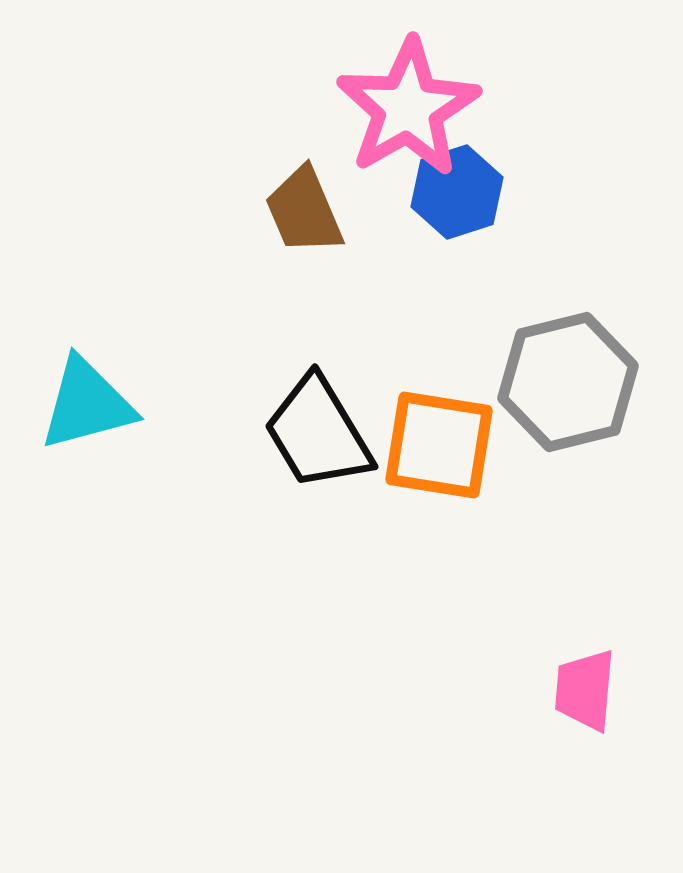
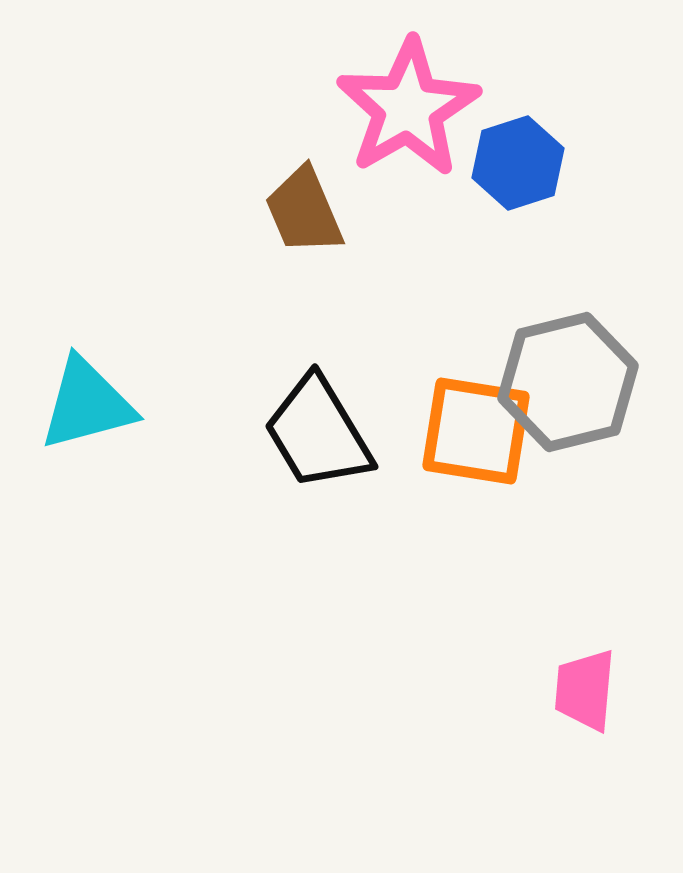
blue hexagon: moved 61 px right, 29 px up
orange square: moved 37 px right, 14 px up
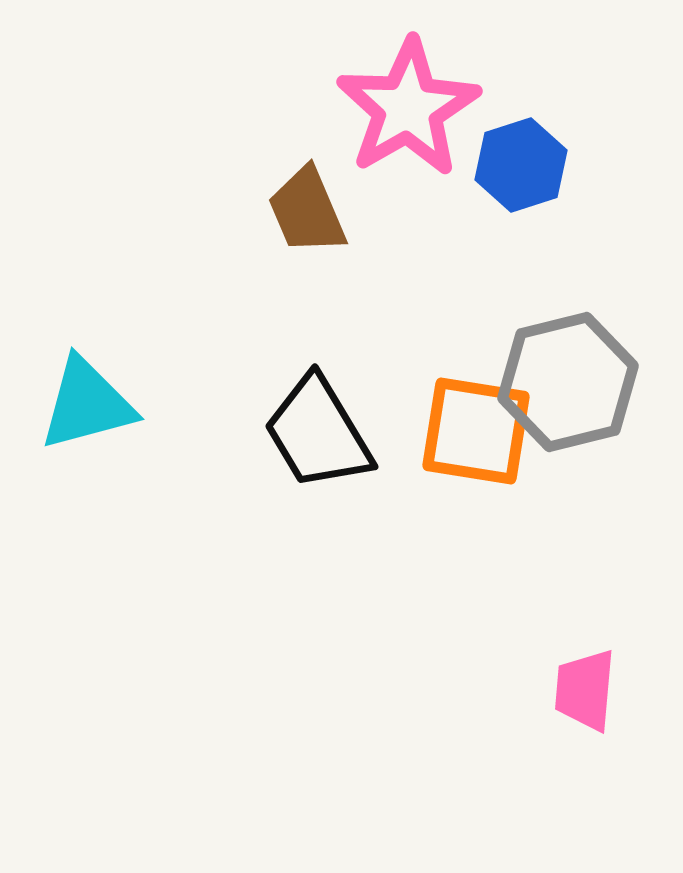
blue hexagon: moved 3 px right, 2 px down
brown trapezoid: moved 3 px right
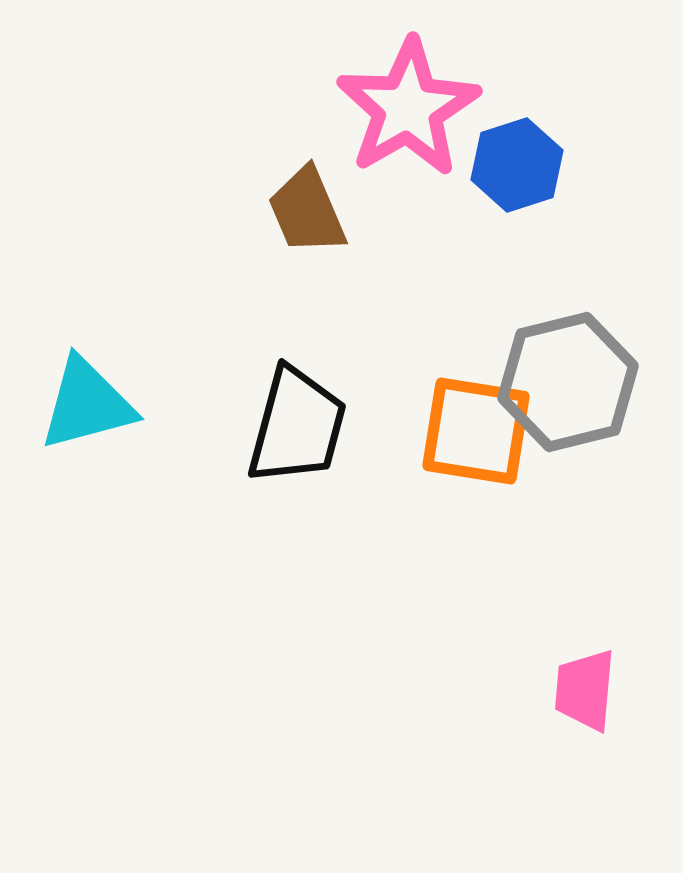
blue hexagon: moved 4 px left
black trapezoid: moved 21 px left, 7 px up; rotated 134 degrees counterclockwise
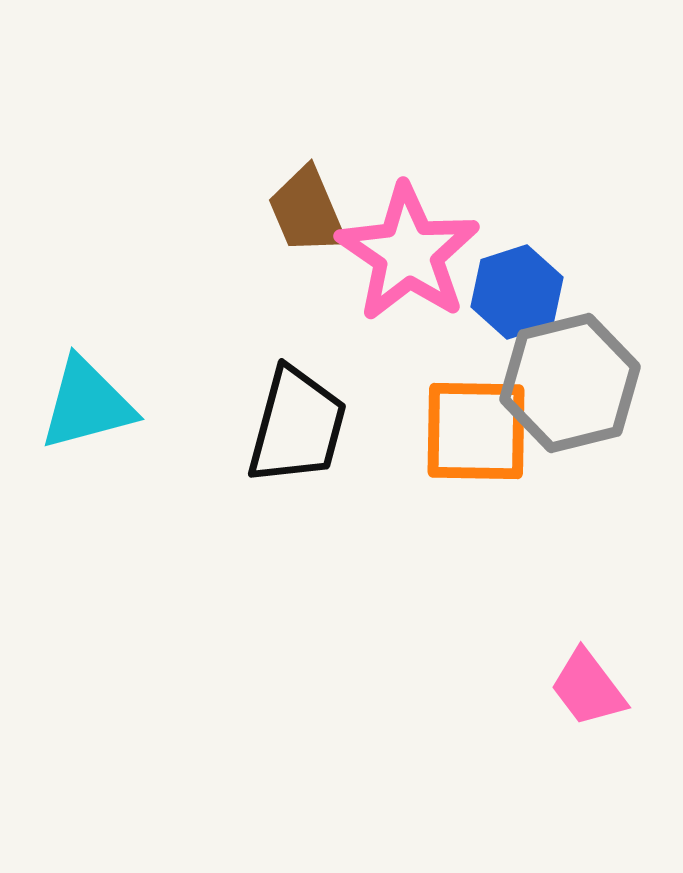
pink star: moved 145 px down; rotated 8 degrees counterclockwise
blue hexagon: moved 127 px down
gray hexagon: moved 2 px right, 1 px down
orange square: rotated 8 degrees counterclockwise
pink trapezoid: moved 3 px right, 2 px up; rotated 42 degrees counterclockwise
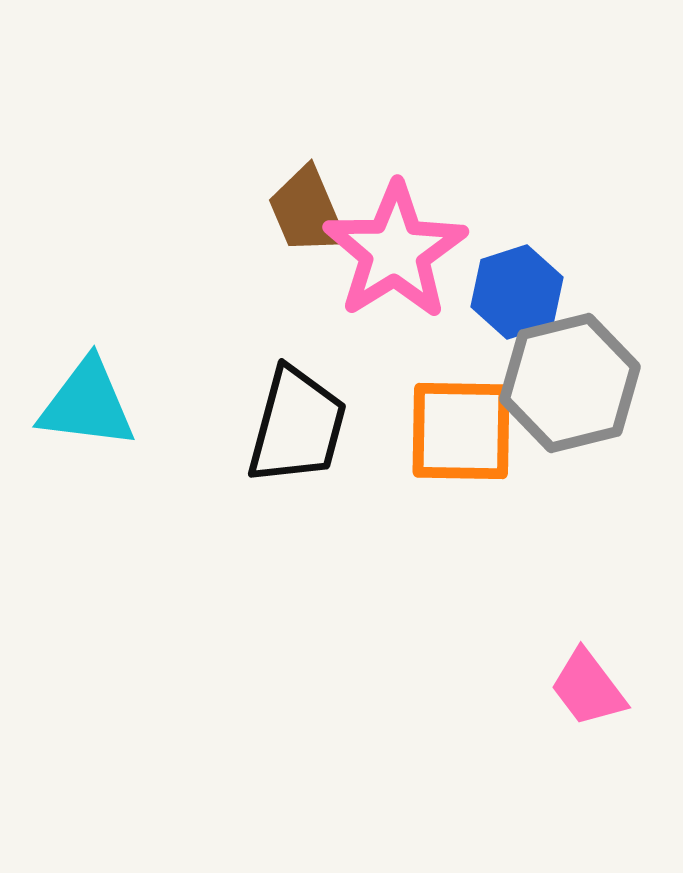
pink star: moved 13 px left, 2 px up; rotated 6 degrees clockwise
cyan triangle: rotated 22 degrees clockwise
orange square: moved 15 px left
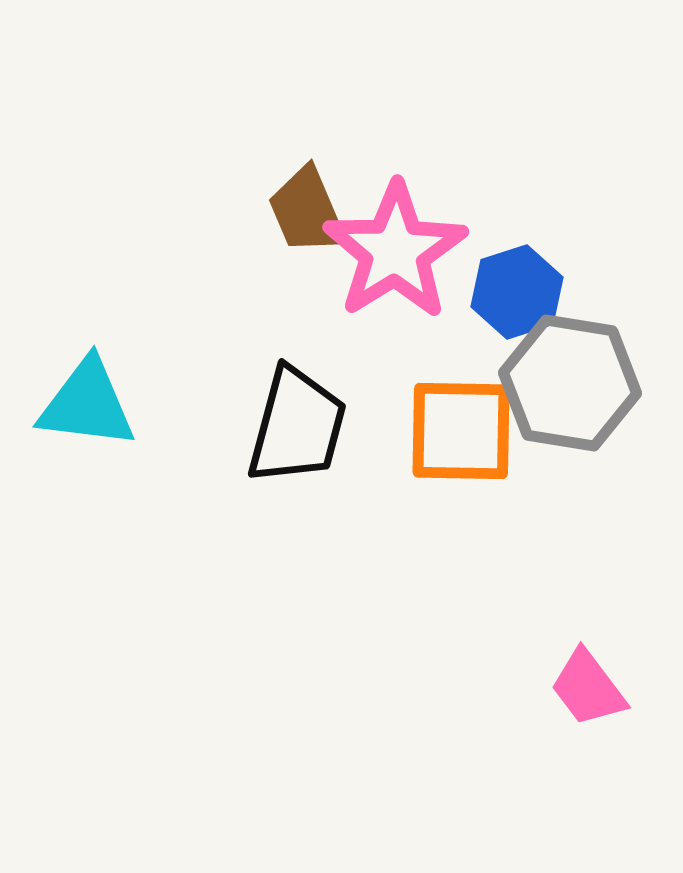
gray hexagon: rotated 23 degrees clockwise
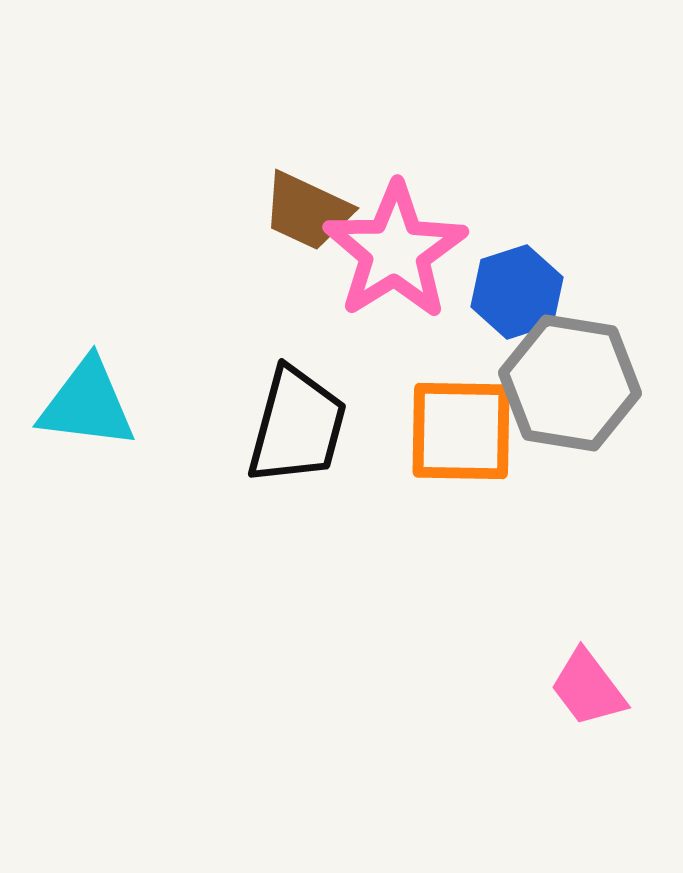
brown trapezoid: rotated 42 degrees counterclockwise
